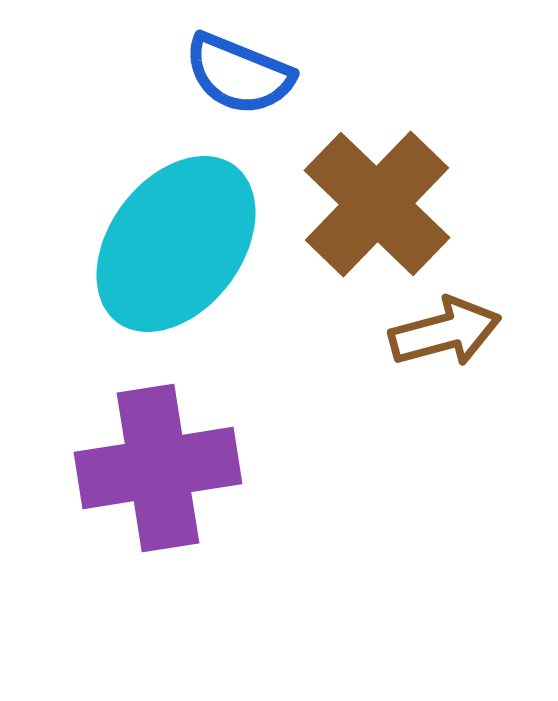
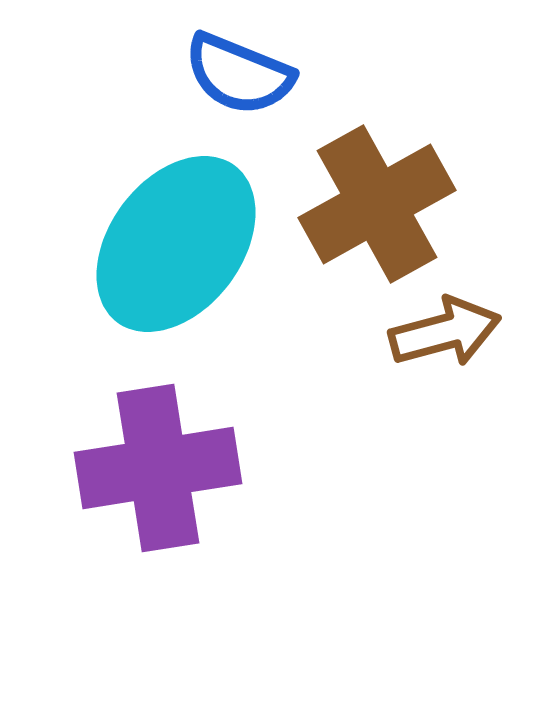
brown cross: rotated 17 degrees clockwise
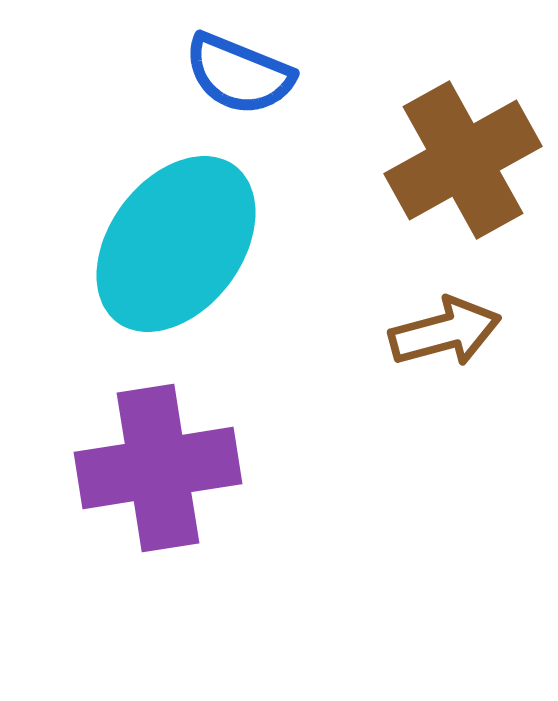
brown cross: moved 86 px right, 44 px up
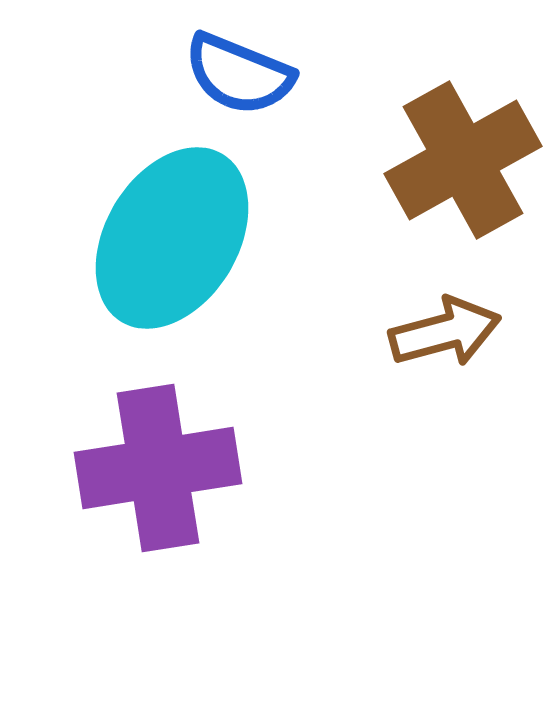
cyan ellipse: moved 4 px left, 6 px up; rotated 6 degrees counterclockwise
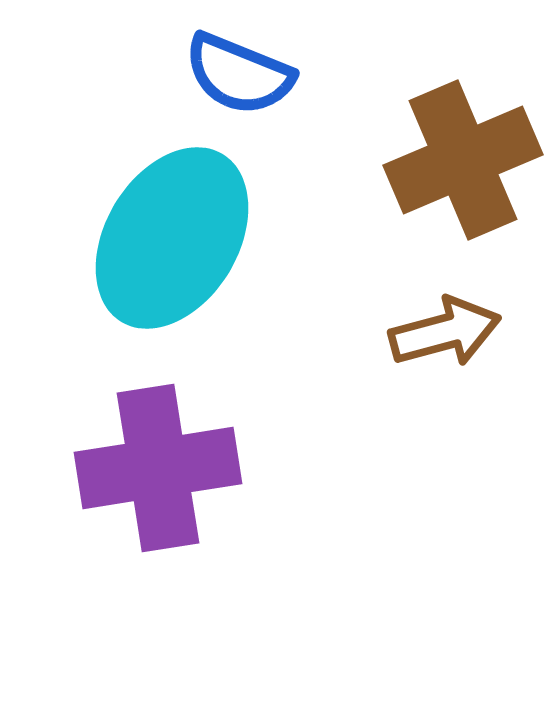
brown cross: rotated 6 degrees clockwise
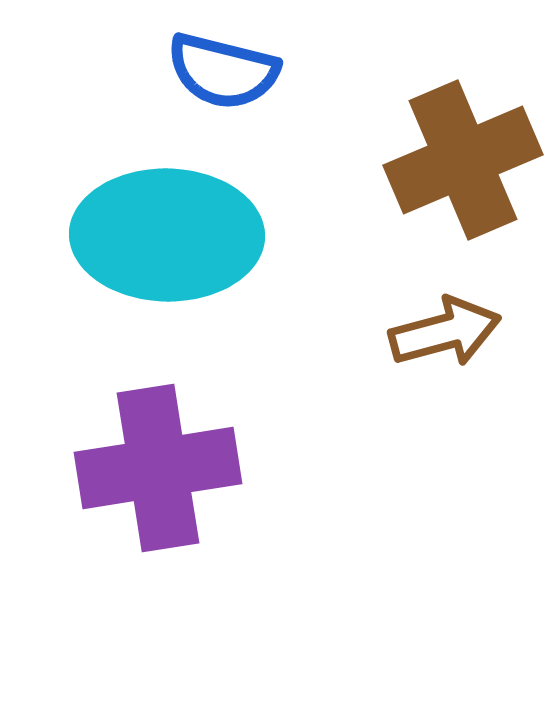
blue semicircle: moved 16 px left, 3 px up; rotated 8 degrees counterclockwise
cyan ellipse: moved 5 px left, 3 px up; rotated 60 degrees clockwise
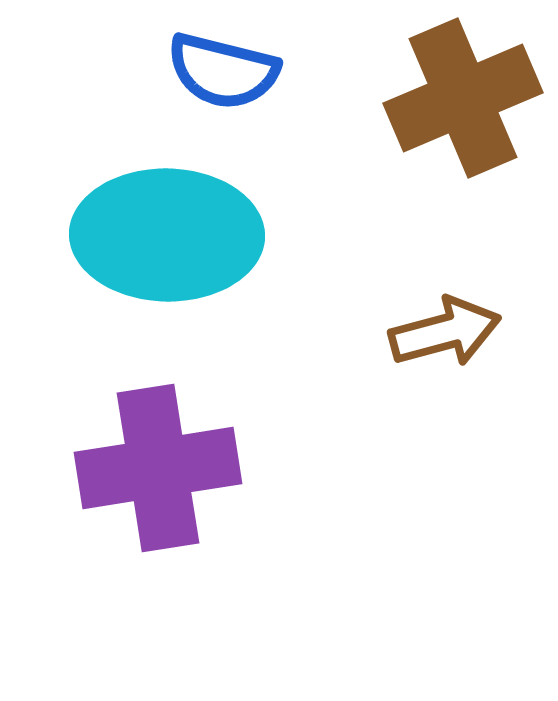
brown cross: moved 62 px up
